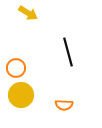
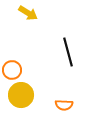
orange circle: moved 4 px left, 2 px down
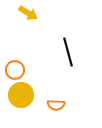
orange circle: moved 3 px right
orange semicircle: moved 8 px left
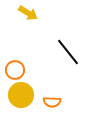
black line: rotated 24 degrees counterclockwise
orange semicircle: moved 4 px left, 3 px up
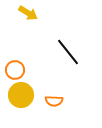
orange semicircle: moved 2 px right, 1 px up
